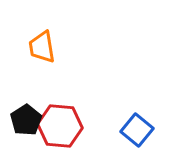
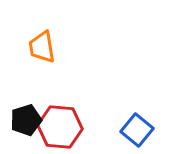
black pentagon: rotated 16 degrees clockwise
red hexagon: moved 1 px down
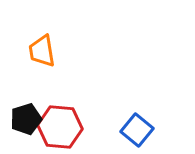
orange trapezoid: moved 4 px down
black pentagon: moved 1 px up
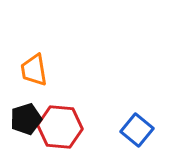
orange trapezoid: moved 8 px left, 19 px down
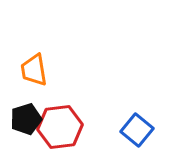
red hexagon: rotated 12 degrees counterclockwise
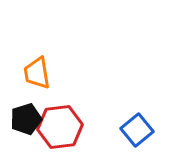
orange trapezoid: moved 3 px right, 3 px down
blue square: rotated 12 degrees clockwise
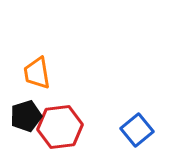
black pentagon: moved 3 px up
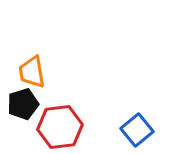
orange trapezoid: moved 5 px left, 1 px up
black pentagon: moved 3 px left, 12 px up
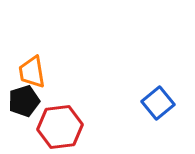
black pentagon: moved 1 px right, 3 px up
blue square: moved 21 px right, 27 px up
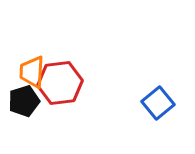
orange trapezoid: rotated 12 degrees clockwise
red hexagon: moved 44 px up
